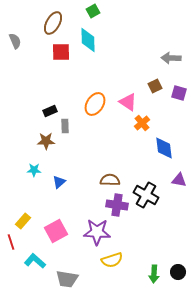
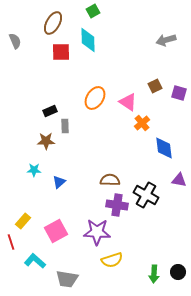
gray arrow: moved 5 px left, 18 px up; rotated 18 degrees counterclockwise
orange ellipse: moved 6 px up
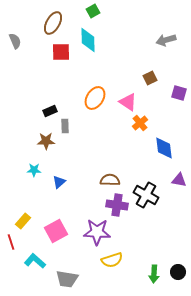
brown square: moved 5 px left, 8 px up
orange cross: moved 2 px left
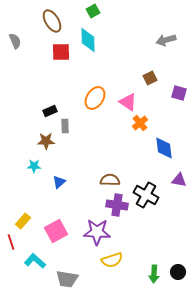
brown ellipse: moved 1 px left, 2 px up; rotated 60 degrees counterclockwise
cyan star: moved 4 px up
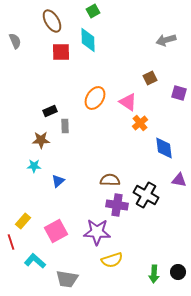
brown star: moved 5 px left, 1 px up
blue triangle: moved 1 px left, 1 px up
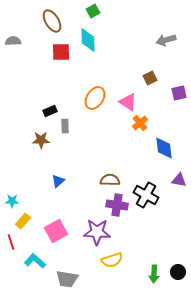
gray semicircle: moved 2 px left; rotated 70 degrees counterclockwise
purple square: rotated 28 degrees counterclockwise
cyan star: moved 22 px left, 35 px down
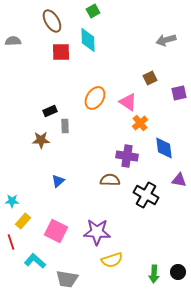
purple cross: moved 10 px right, 49 px up
pink square: rotated 35 degrees counterclockwise
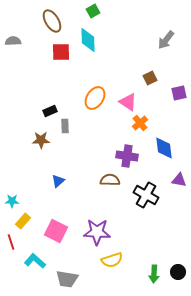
gray arrow: rotated 36 degrees counterclockwise
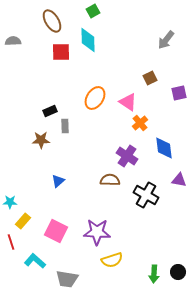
purple cross: rotated 25 degrees clockwise
cyan star: moved 2 px left, 1 px down
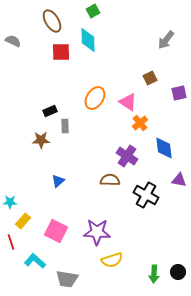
gray semicircle: rotated 28 degrees clockwise
